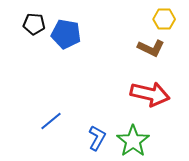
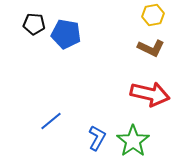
yellow hexagon: moved 11 px left, 4 px up; rotated 10 degrees counterclockwise
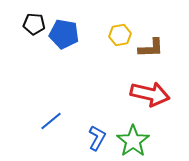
yellow hexagon: moved 33 px left, 20 px down
blue pentagon: moved 2 px left
brown L-shape: rotated 28 degrees counterclockwise
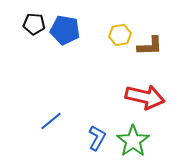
blue pentagon: moved 1 px right, 4 px up
brown L-shape: moved 1 px left, 2 px up
red arrow: moved 5 px left, 3 px down
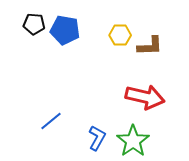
yellow hexagon: rotated 10 degrees clockwise
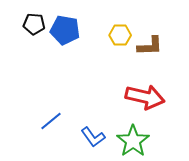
blue L-shape: moved 4 px left, 1 px up; rotated 115 degrees clockwise
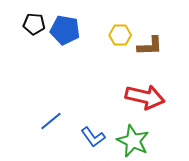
green star: rotated 12 degrees counterclockwise
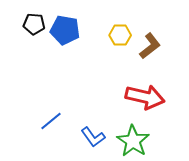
brown L-shape: rotated 36 degrees counterclockwise
green star: rotated 8 degrees clockwise
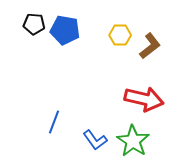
red arrow: moved 1 px left, 2 px down
blue line: moved 3 px right, 1 px down; rotated 30 degrees counterclockwise
blue L-shape: moved 2 px right, 3 px down
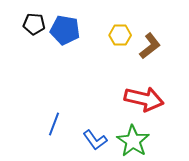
blue line: moved 2 px down
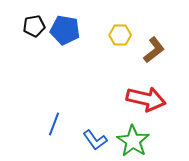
black pentagon: moved 2 px down; rotated 15 degrees counterclockwise
brown L-shape: moved 4 px right, 4 px down
red arrow: moved 2 px right
